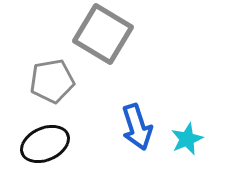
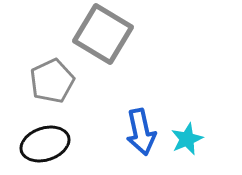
gray pentagon: rotated 15 degrees counterclockwise
blue arrow: moved 4 px right, 5 px down; rotated 6 degrees clockwise
black ellipse: rotated 6 degrees clockwise
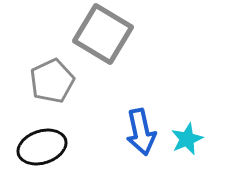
black ellipse: moved 3 px left, 3 px down
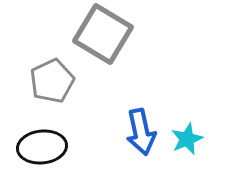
black ellipse: rotated 12 degrees clockwise
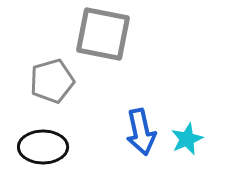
gray square: rotated 20 degrees counterclockwise
gray pentagon: rotated 9 degrees clockwise
black ellipse: moved 1 px right; rotated 6 degrees clockwise
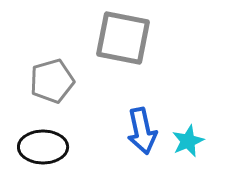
gray square: moved 20 px right, 4 px down
blue arrow: moved 1 px right, 1 px up
cyan star: moved 1 px right, 2 px down
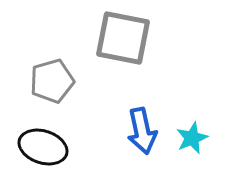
cyan star: moved 4 px right, 3 px up
black ellipse: rotated 18 degrees clockwise
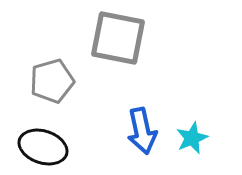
gray square: moved 5 px left
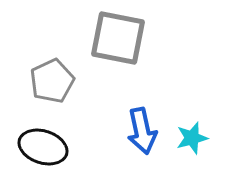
gray pentagon: rotated 9 degrees counterclockwise
cyan star: rotated 8 degrees clockwise
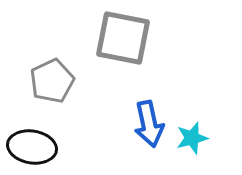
gray square: moved 5 px right
blue arrow: moved 7 px right, 7 px up
black ellipse: moved 11 px left; rotated 9 degrees counterclockwise
